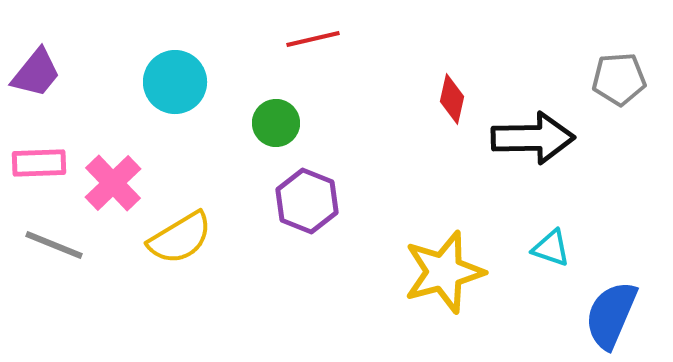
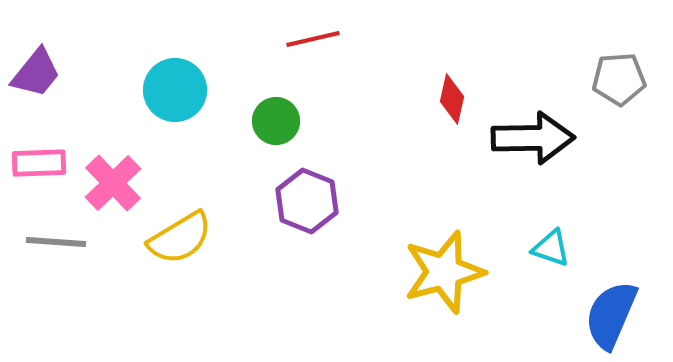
cyan circle: moved 8 px down
green circle: moved 2 px up
gray line: moved 2 px right, 3 px up; rotated 18 degrees counterclockwise
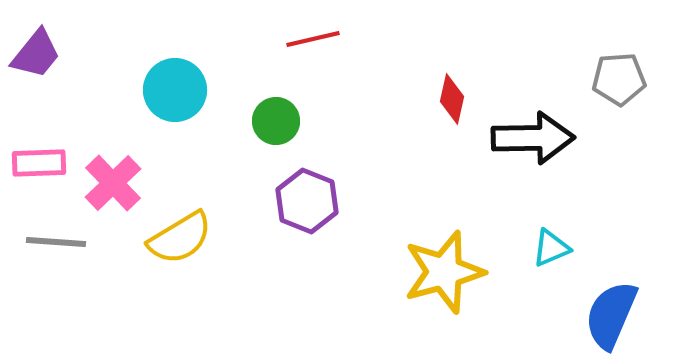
purple trapezoid: moved 19 px up
cyan triangle: rotated 42 degrees counterclockwise
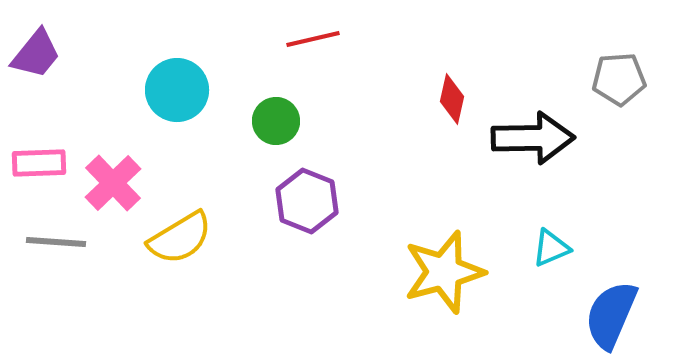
cyan circle: moved 2 px right
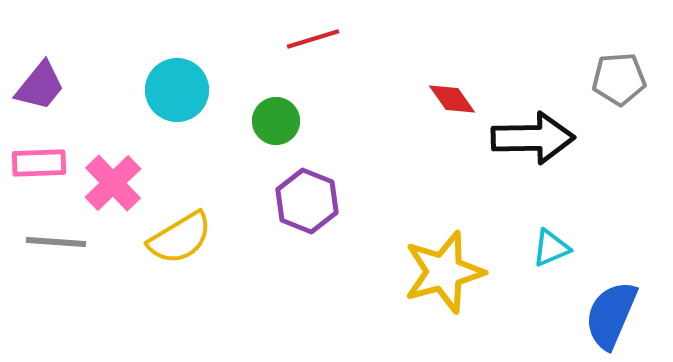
red line: rotated 4 degrees counterclockwise
purple trapezoid: moved 4 px right, 32 px down
red diamond: rotated 48 degrees counterclockwise
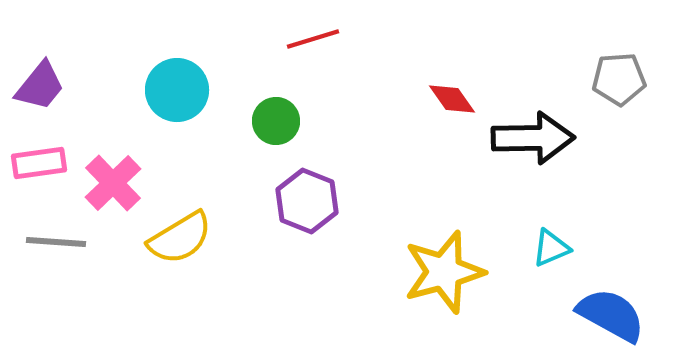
pink rectangle: rotated 6 degrees counterclockwise
blue semicircle: rotated 96 degrees clockwise
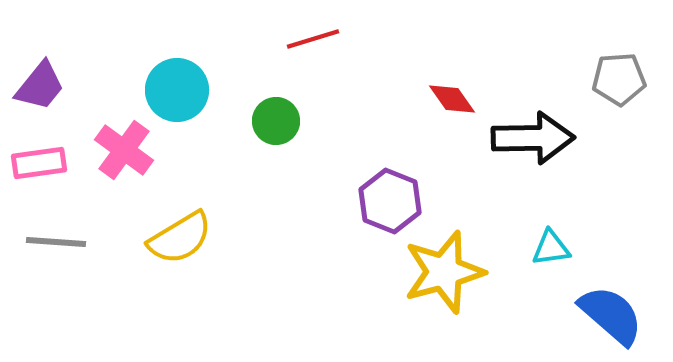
pink cross: moved 11 px right, 33 px up; rotated 10 degrees counterclockwise
purple hexagon: moved 83 px right
cyan triangle: rotated 15 degrees clockwise
blue semicircle: rotated 12 degrees clockwise
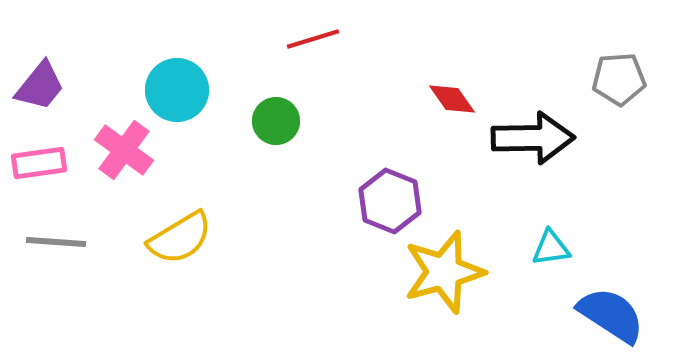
blue semicircle: rotated 8 degrees counterclockwise
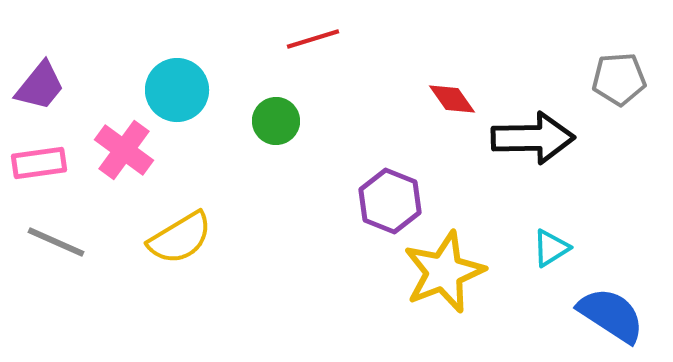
gray line: rotated 20 degrees clockwise
cyan triangle: rotated 24 degrees counterclockwise
yellow star: rotated 6 degrees counterclockwise
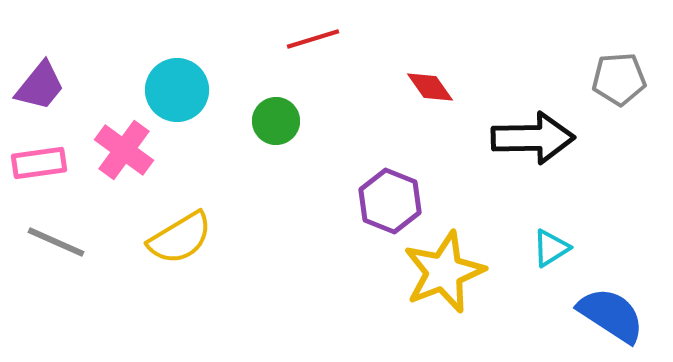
red diamond: moved 22 px left, 12 px up
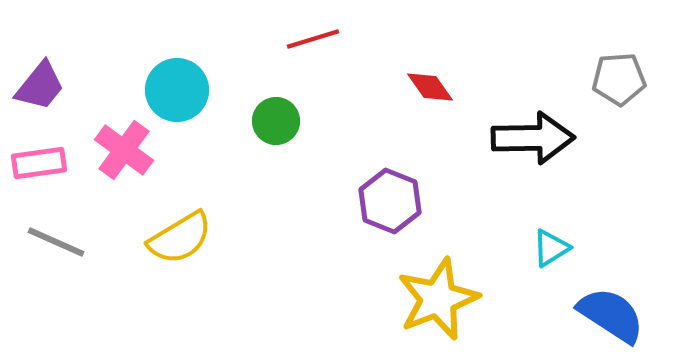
yellow star: moved 6 px left, 27 px down
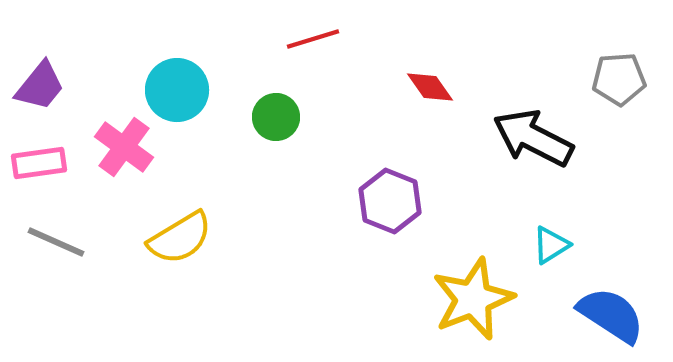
green circle: moved 4 px up
black arrow: rotated 152 degrees counterclockwise
pink cross: moved 3 px up
cyan triangle: moved 3 px up
yellow star: moved 35 px right
